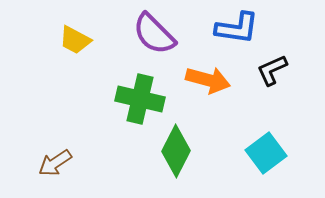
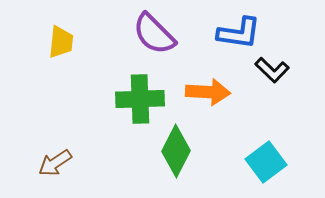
blue L-shape: moved 2 px right, 5 px down
yellow trapezoid: moved 14 px left, 2 px down; rotated 112 degrees counterclockwise
black L-shape: rotated 112 degrees counterclockwise
orange arrow: moved 12 px down; rotated 12 degrees counterclockwise
green cross: rotated 15 degrees counterclockwise
cyan square: moved 9 px down
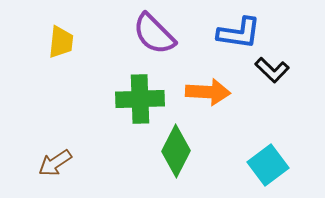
cyan square: moved 2 px right, 3 px down
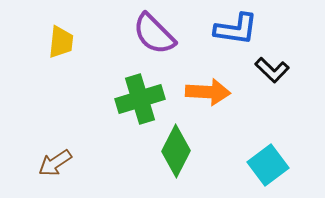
blue L-shape: moved 3 px left, 4 px up
green cross: rotated 15 degrees counterclockwise
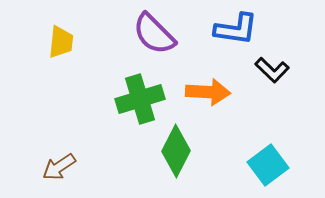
brown arrow: moved 4 px right, 4 px down
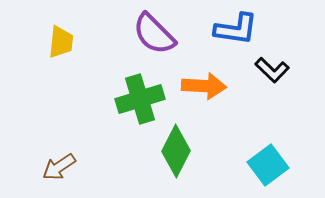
orange arrow: moved 4 px left, 6 px up
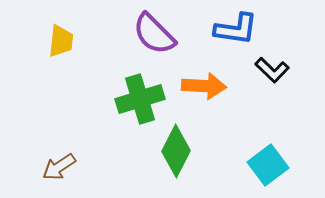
yellow trapezoid: moved 1 px up
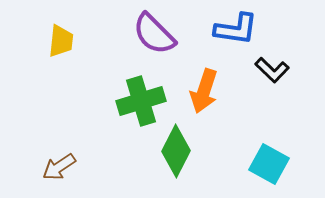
orange arrow: moved 5 px down; rotated 105 degrees clockwise
green cross: moved 1 px right, 2 px down
cyan square: moved 1 px right, 1 px up; rotated 24 degrees counterclockwise
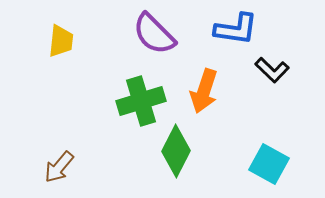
brown arrow: rotated 16 degrees counterclockwise
